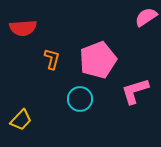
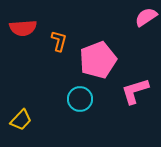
orange L-shape: moved 7 px right, 18 px up
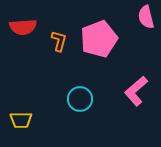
pink semicircle: rotated 70 degrees counterclockwise
red semicircle: moved 1 px up
pink pentagon: moved 1 px right, 21 px up
pink L-shape: moved 1 px right; rotated 24 degrees counterclockwise
yellow trapezoid: rotated 45 degrees clockwise
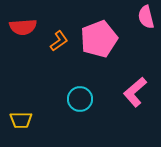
orange L-shape: rotated 40 degrees clockwise
pink L-shape: moved 1 px left, 1 px down
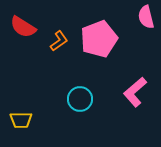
red semicircle: rotated 36 degrees clockwise
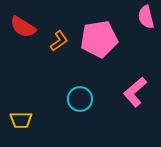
pink pentagon: rotated 12 degrees clockwise
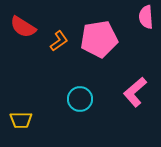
pink semicircle: rotated 10 degrees clockwise
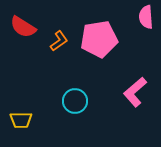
cyan circle: moved 5 px left, 2 px down
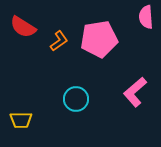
cyan circle: moved 1 px right, 2 px up
